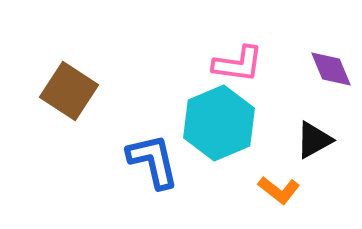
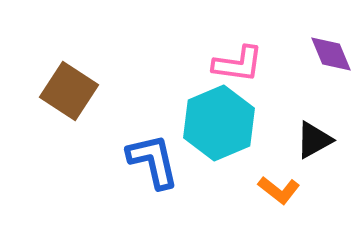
purple diamond: moved 15 px up
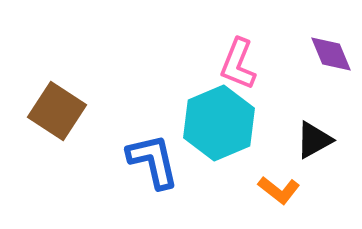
pink L-shape: rotated 104 degrees clockwise
brown square: moved 12 px left, 20 px down
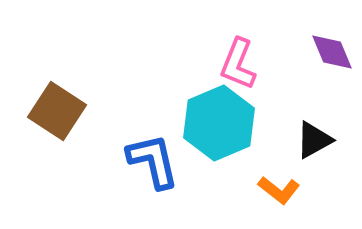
purple diamond: moved 1 px right, 2 px up
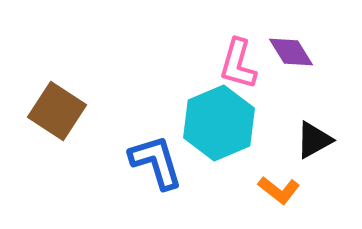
purple diamond: moved 41 px left; rotated 9 degrees counterclockwise
pink L-shape: rotated 6 degrees counterclockwise
blue L-shape: moved 3 px right, 1 px down; rotated 4 degrees counterclockwise
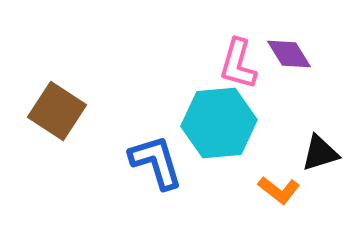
purple diamond: moved 2 px left, 2 px down
cyan hexagon: rotated 18 degrees clockwise
black triangle: moved 6 px right, 13 px down; rotated 12 degrees clockwise
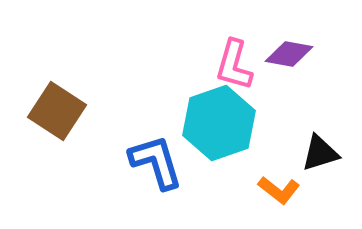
purple diamond: rotated 48 degrees counterclockwise
pink L-shape: moved 4 px left, 1 px down
cyan hexagon: rotated 14 degrees counterclockwise
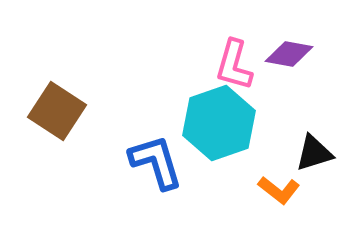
black triangle: moved 6 px left
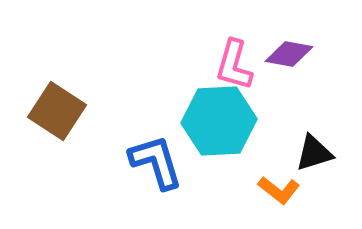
cyan hexagon: moved 2 px up; rotated 16 degrees clockwise
